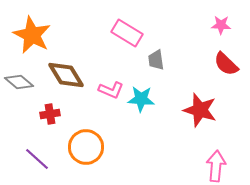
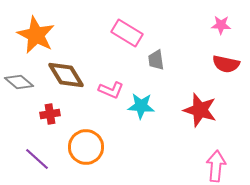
orange star: moved 4 px right
red semicircle: rotated 32 degrees counterclockwise
cyan star: moved 7 px down
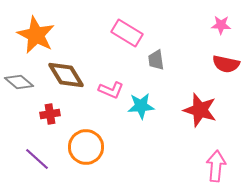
cyan star: rotated 8 degrees counterclockwise
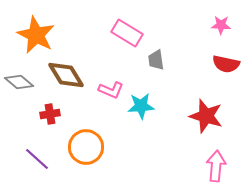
red star: moved 6 px right, 6 px down
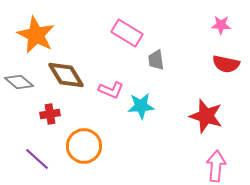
orange circle: moved 2 px left, 1 px up
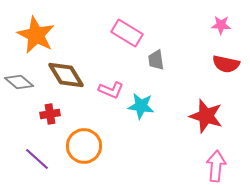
cyan star: rotated 12 degrees clockwise
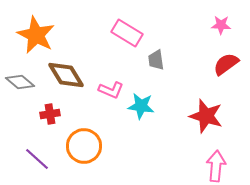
red semicircle: rotated 132 degrees clockwise
gray diamond: moved 1 px right
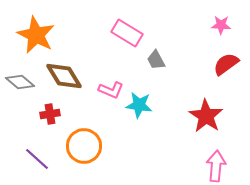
gray trapezoid: rotated 20 degrees counterclockwise
brown diamond: moved 2 px left, 1 px down
cyan star: moved 2 px left, 1 px up
red star: rotated 16 degrees clockwise
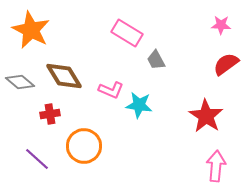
orange star: moved 5 px left, 5 px up
